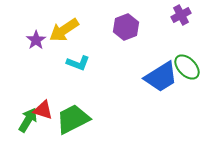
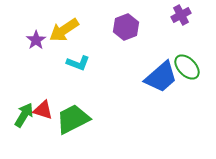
blue trapezoid: rotated 9 degrees counterclockwise
green arrow: moved 4 px left, 5 px up
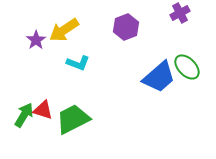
purple cross: moved 1 px left, 2 px up
blue trapezoid: moved 2 px left
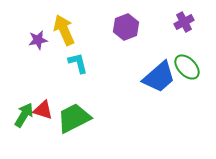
purple cross: moved 4 px right, 9 px down
yellow arrow: rotated 100 degrees clockwise
purple star: moved 2 px right; rotated 24 degrees clockwise
cyan L-shape: rotated 125 degrees counterclockwise
green trapezoid: moved 1 px right, 1 px up
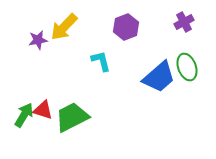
yellow arrow: moved 3 px up; rotated 112 degrees counterclockwise
cyan L-shape: moved 23 px right, 2 px up
green ellipse: rotated 24 degrees clockwise
green trapezoid: moved 2 px left, 1 px up
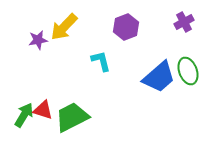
green ellipse: moved 1 px right, 4 px down
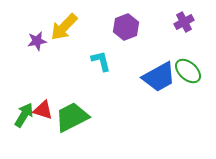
purple star: moved 1 px left, 1 px down
green ellipse: rotated 28 degrees counterclockwise
blue trapezoid: rotated 12 degrees clockwise
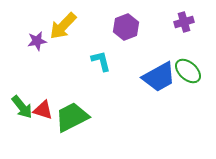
purple cross: rotated 12 degrees clockwise
yellow arrow: moved 1 px left, 1 px up
green arrow: moved 2 px left, 8 px up; rotated 110 degrees clockwise
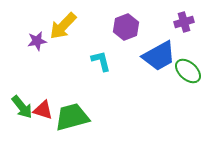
blue trapezoid: moved 21 px up
green trapezoid: rotated 12 degrees clockwise
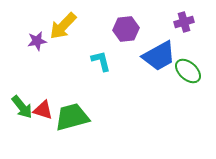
purple hexagon: moved 2 px down; rotated 15 degrees clockwise
